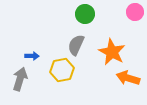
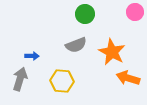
gray semicircle: rotated 135 degrees counterclockwise
yellow hexagon: moved 11 px down; rotated 15 degrees clockwise
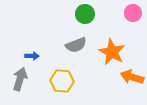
pink circle: moved 2 px left, 1 px down
orange arrow: moved 4 px right, 1 px up
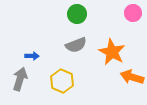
green circle: moved 8 px left
yellow hexagon: rotated 20 degrees clockwise
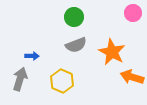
green circle: moved 3 px left, 3 px down
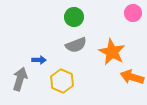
blue arrow: moved 7 px right, 4 px down
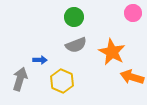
blue arrow: moved 1 px right
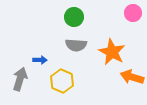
gray semicircle: rotated 25 degrees clockwise
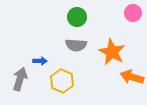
green circle: moved 3 px right
blue arrow: moved 1 px down
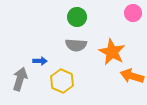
orange arrow: moved 1 px up
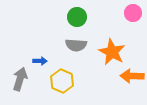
orange arrow: rotated 15 degrees counterclockwise
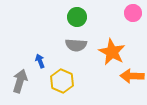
blue arrow: rotated 112 degrees counterclockwise
gray arrow: moved 2 px down
